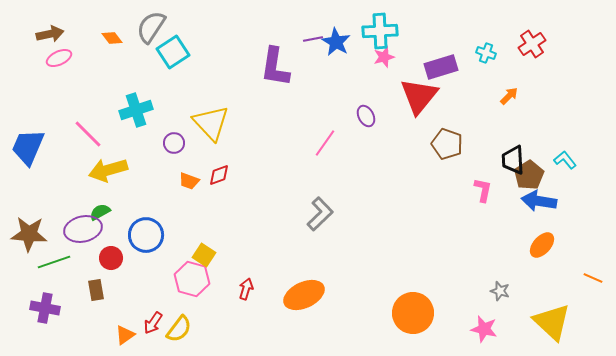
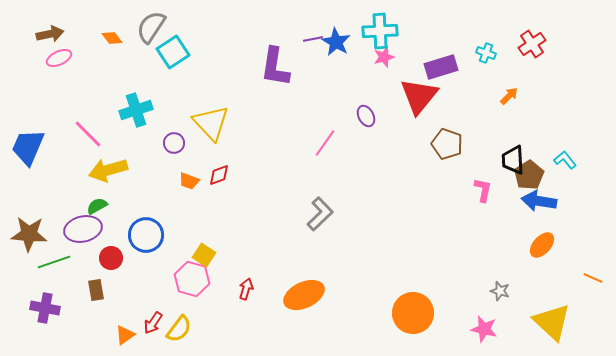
green semicircle at (100, 212): moved 3 px left, 6 px up
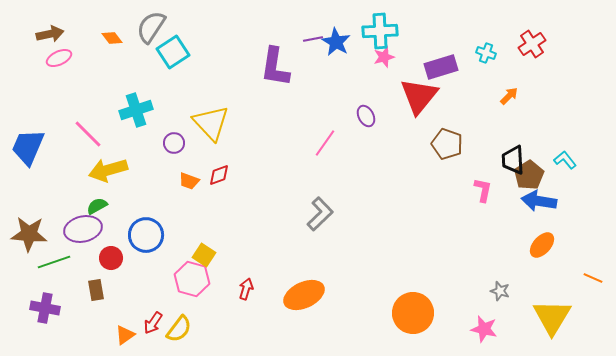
yellow triangle at (552, 322): moved 5 px up; rotated 18 degrees clockwise
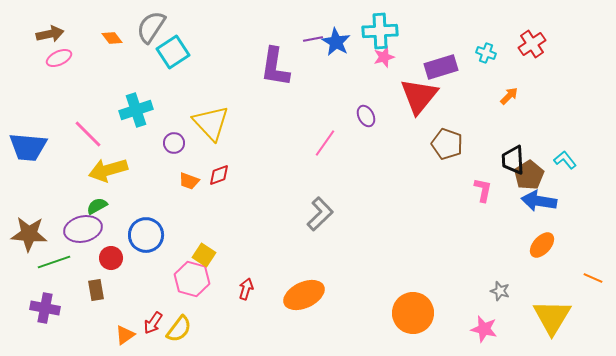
blue trapezoid at (28, 147): rotated 108 degrees counterclockwise
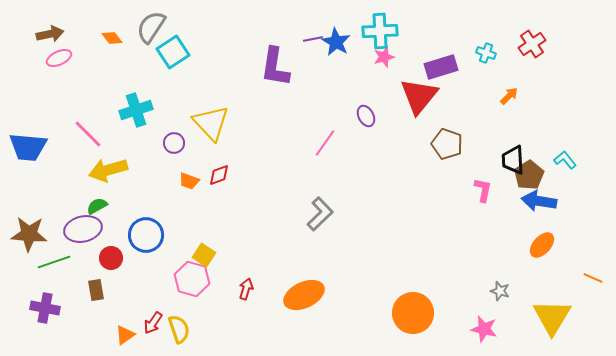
yellow semicircle at (179, 329): rotated 56 degrees counterclockwise
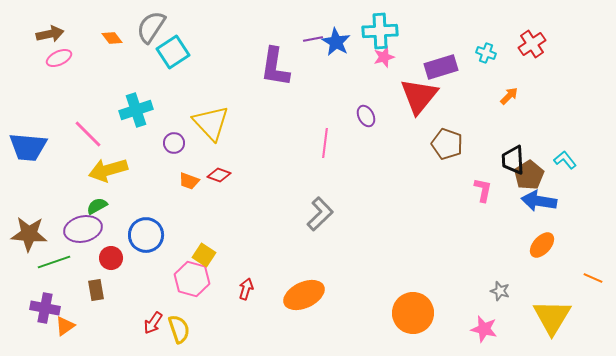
pink line at (325, 143): rotated 28 degrees counterclockwise
red diamond at (219, 175): rotated 40 degrees clockwise
orange triangle at (125, 335): moved 60 px left, 9 px up
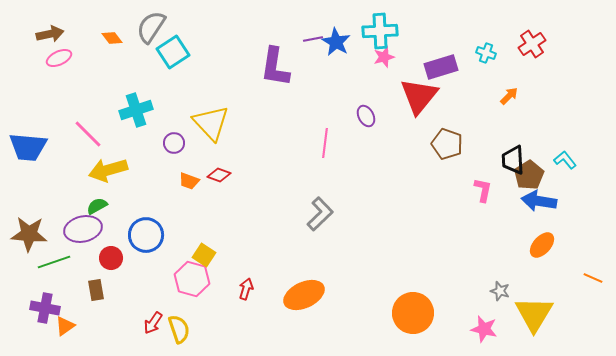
yellow triangle at (552, 317): moved 18 px left, 3 px up
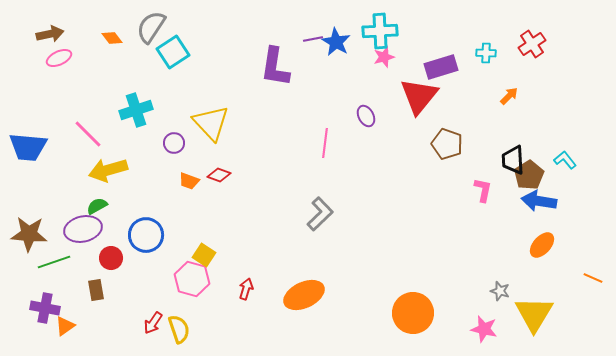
cyan cross at (486, 53): rotated 18 degrees counterclockwise
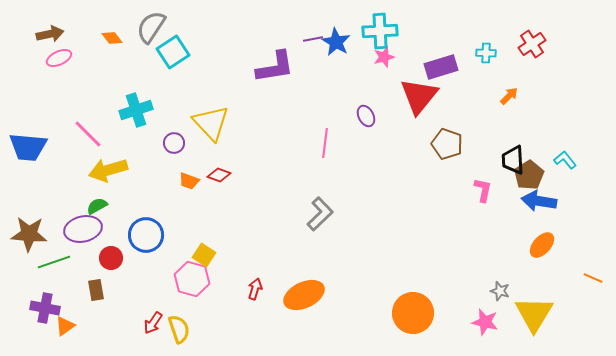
purple L-shape at (275, 67): rotated 108 degrees counterclockwise
red arrow at (246, 289): moved 9 px right
pink star at (484, 329): moved 1 px right, 7 px up
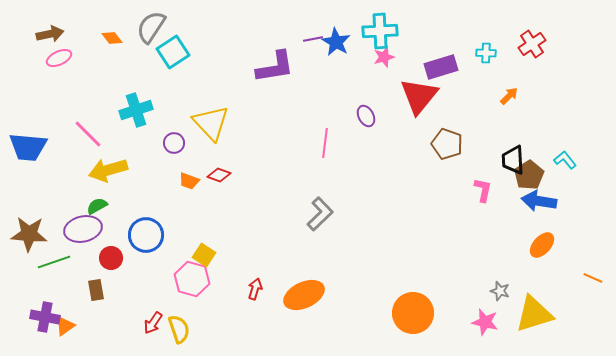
purple cross at (45, 308): moved 9 px down
yellow triangle at (534, 314): rotated 42 degrees clockwise
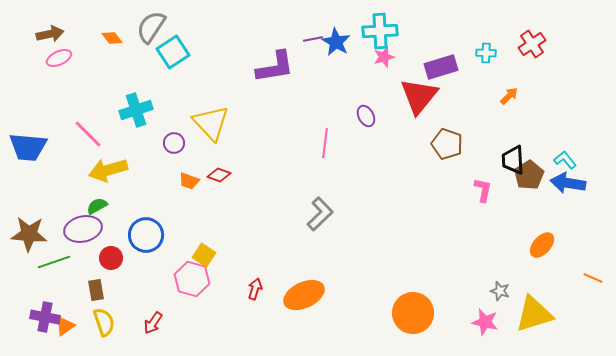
blue arrow at (539, 201): moved 29 px right, 18 px up
yellow semicircle at (179, 329): moved 75 px left, 7 px up
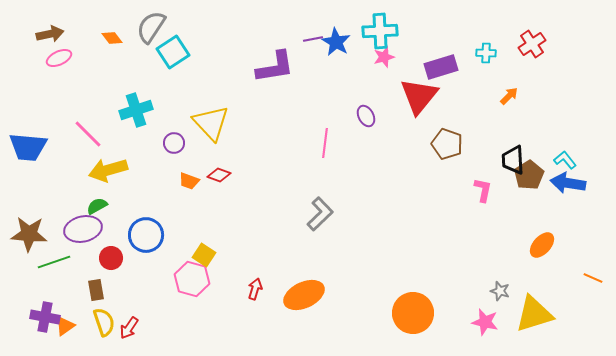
red arrow at (153, 323): moved 24 px left, 5 px down
